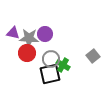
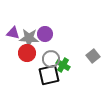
black square: moved 1 px left, 1 px down
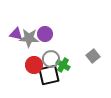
purple triangle: moved 3 px right, 1 px down
red circle: moved 7 px right, 12 px down
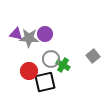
red circle: moved 5 px left, 6 px down
black square: moved 4 px left, 7 px down
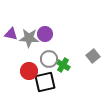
purple triangle: moved 5 px left
gray circle: moved 2 px left
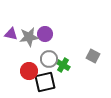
gray star: moved 1 px up; rotated 12 degrees counterclockwise
gray square: rotated 24 degrees counterclockwise
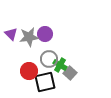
purple triangle: rotated 32 degrees clockwise
gray square: moved 23 px left, 17 px down; rotated 16 degrees clockwise
green cross: moved 3 px left
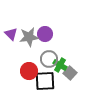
black square: moved 1 px up; rotated 10 degrees clockwise
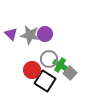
gray star: moved 1 px right, 2 px up; rotated 18 degrees clockwise
red circle: moved 3 px right, 1 px up
black square: rotated 35 degrees clockwise
